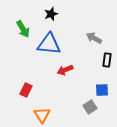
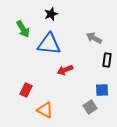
orange triangle: moved 3 px right, 5 px up; rotated 30 degrees counterclockwise
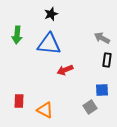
green arrow: moved 6 px left, 6 px down; rotated 36 degrees clockwise
gray arrow: moved 8 px right
red rectangle: moved 7 px left, 11 px down; rotated 24 degrees counterclockwise
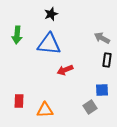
orange triangle: rotated 30 degrees counterclockwise
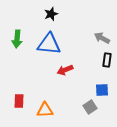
green arrow: moved 4 px down
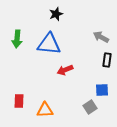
black star: moved 5 px right
gray arrow: moved 1 px left, 1 px up
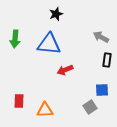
green arrow: moved 2 px left
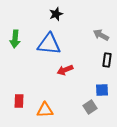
gray arrow: moved 2 px up
